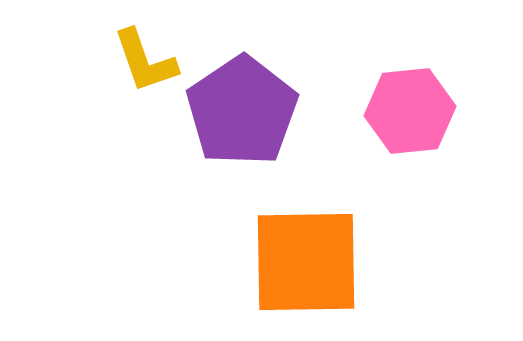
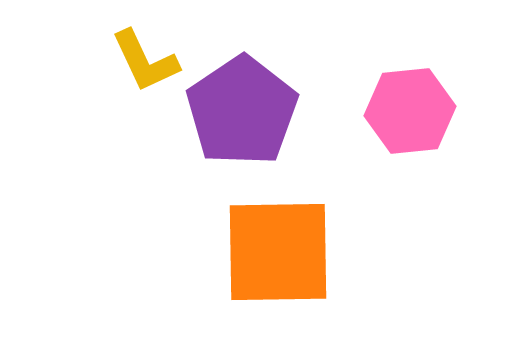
yellow L-shape: rotated 6 degrees counterclockwise
orange square: moved 28 px left, 10 px up
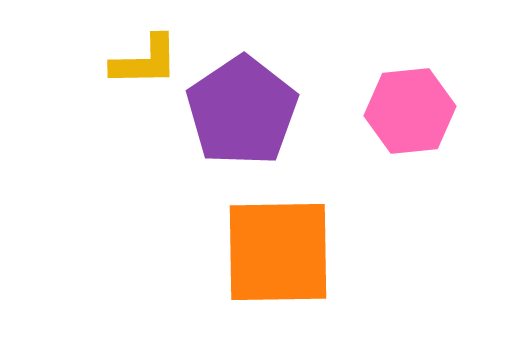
yellow L-shape: rotated 66 degrees counterclockwise
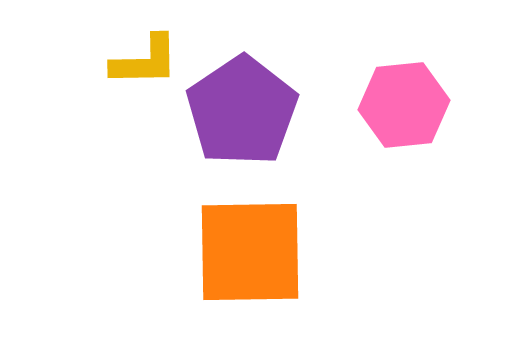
pink hexagon: moved 6 px left, 6 px up
orange square: moved 28 px left
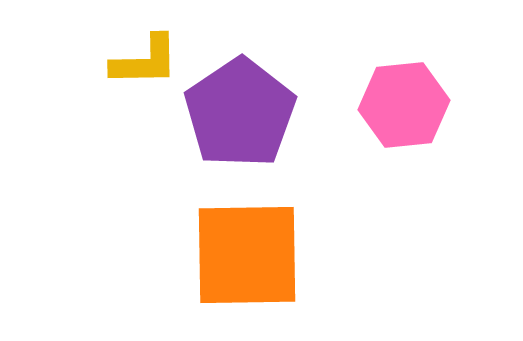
purple pentagon: moved 2 px left, 2 px down
orange square: moved 3 px left, 3 px down
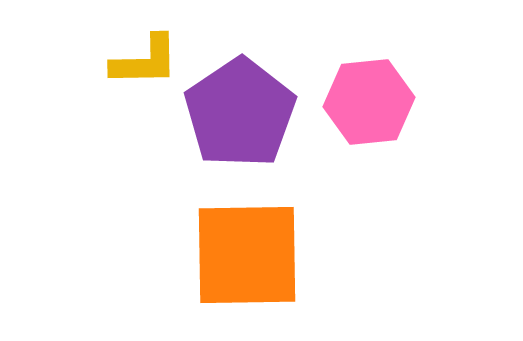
pink hexagon: moved 35 px left, 3 px up
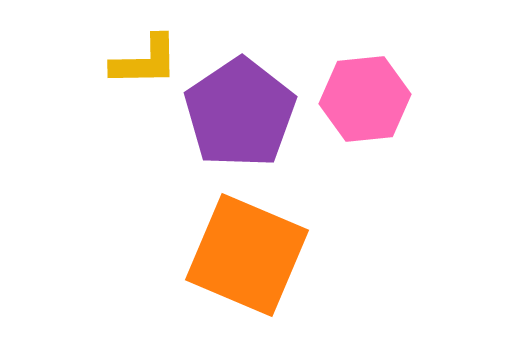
pink hexagon: moved 4 px left, 3 px up
orange square: rotated 24 degrees clockwise
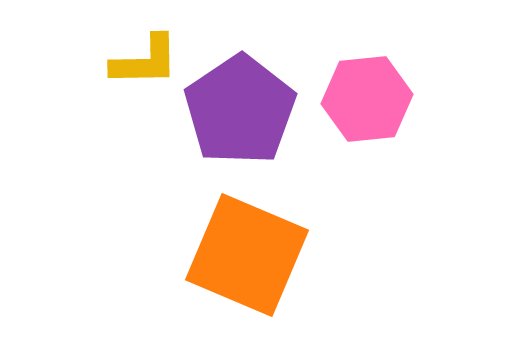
pink hexagon: moved 2 px right
purple pentagon: moved 3 px up
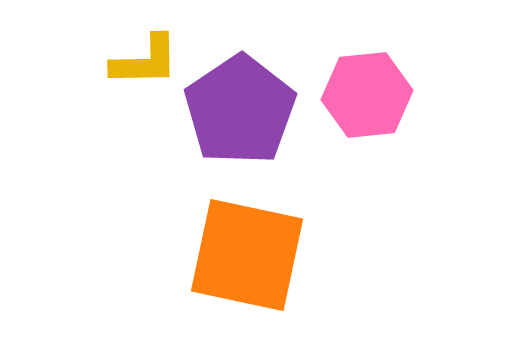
pink hexagon: moved 4 px up
orange square: rotated 11 degrees counterclockwise
